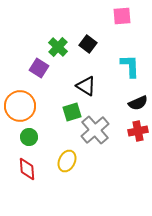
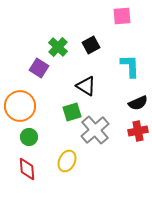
black square: moved 3 px right, 1 px down; rotated 24 degrees clockwise
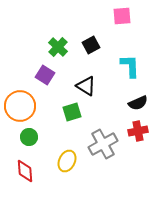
purple square: moved 6 px right, 7 px down
gray cross: moved 8 px right, 14 px down; rotated 12 degrees clockwise
red diamond: moved 2 px left, 2 px down
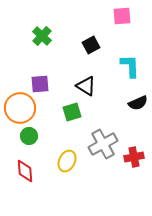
green cross: moved 16 px left, 11 px up
purple square: moved 5 px left, 9 px down; rotated 36 degrees counterclockwise
orange circle: moved 2 px down
red cross: moved 4 px left, 26 px down
green circle: moved 1 px up
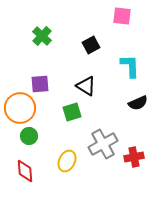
pink square: rotated 12 degrees clockwise
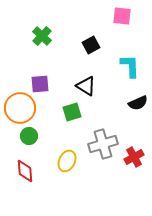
gray cross: rotated 12 degrees clockwise
red cross: rotated 18 degrees counterclockwise
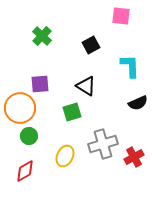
pink square: moved 1 px left
yellow ellipse: moved 2 px left, 5 px up
red diamond: rotated 65 degrees clockwise
